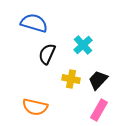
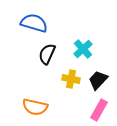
cyan cross: moved 4 px down
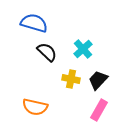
black semicircle: moved 2 px up; rotated 110 degrees clockwise
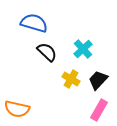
yellow cross: rotated 18 degrees clockwise
orange semicircle: moved 18 px left, 2 px down
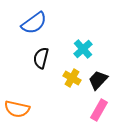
blue semicircle: rotated 128 degrees clockwise
black semicircle: moved 6 px left, 6 px down; rotated 120 degrees counterclockwise
yellow cross: moved 1 px right, 1 px up
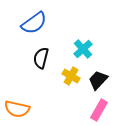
yellow cross: moved 1 px left, 2 px up
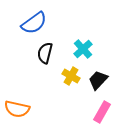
black semicircle: moved 4 px right, 5 px up
pink rectangle: moved 3 px right, 2 px down
